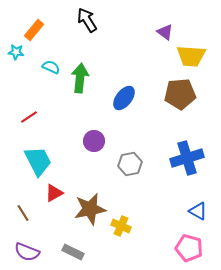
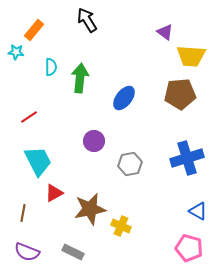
cyan semicircle: rotated 66 degrees clockwise
brown line: rotated 42 degrees clockwise
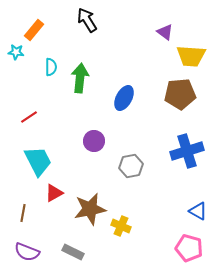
blue ellipse: rotated 10 degrees counterclockwise
blue cross: moved 7 px up
gray hexagon: moved 1 px right, 2 px down
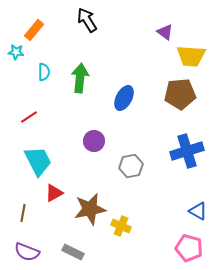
cyan semicircle: moved 7 px left, 5 px down
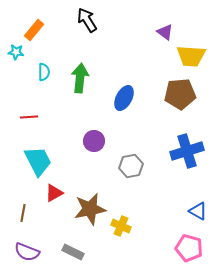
red line: rotated 30 degrees clockwise
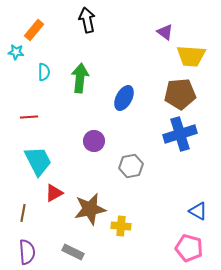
black arrow: rotated 20 degrees clockwise
blue cross: moved 7 px left, 17 px up
yellow cross: rotated 18 degrees counterclockwise
purple semicircle: rotated 115 degrees counterclockwise
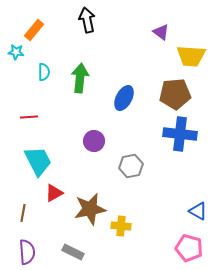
purple triangle: moved 4 px left
brown pentagon: moved 5 px left
blue cross: rotated 24 degrees clockwise
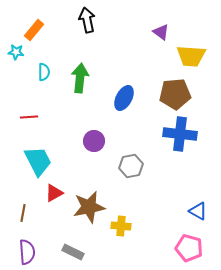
brown star: moved 1 px left, 2 px up
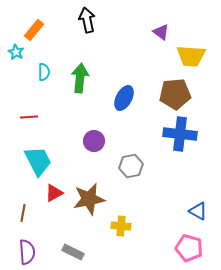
cyan star: rotated 21 degrees clockwise
brown star: moved 8 px up
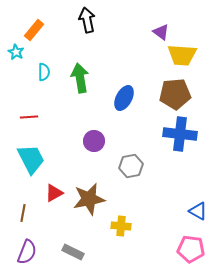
yellow trapezoid: moved 9 px left, 1 px up
green arrow: rotated 16 degrees counterclockwise
cyan trapezoid: moved 7 px left, 2 px up
pink pentagon: moved 2 px right, 1 px down; rotated 8 degrees counterclockwise
purple semicircle: rotated 25 degrees clockwise
